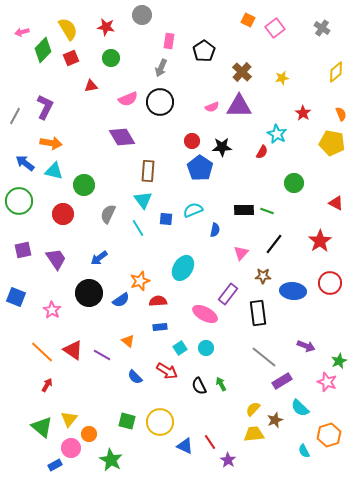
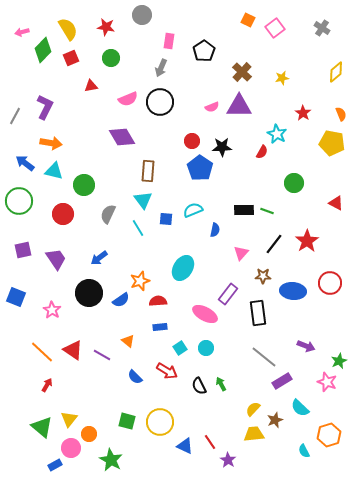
red star at (320, 241): moved 13 px left
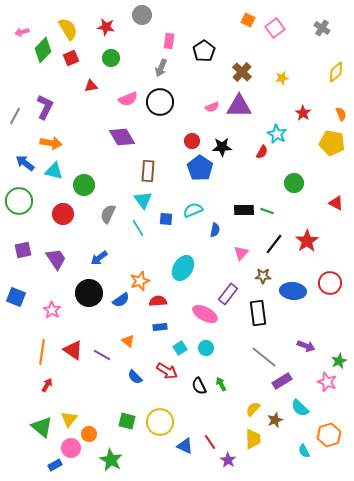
orange line at (42, 352): rotated 55 degrees clockwise
yellow trapezoid at (254, 434): moved 1 px left, 5 px down; rotated 95 degrees clockwise
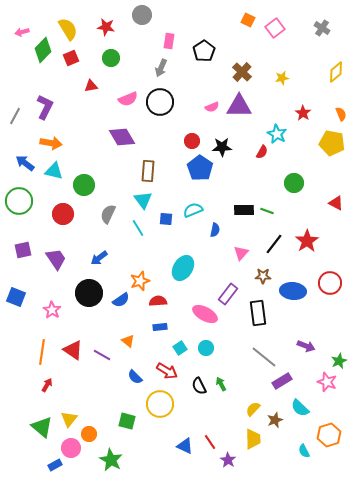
yellow circle at (160, 422): moved 18 px up
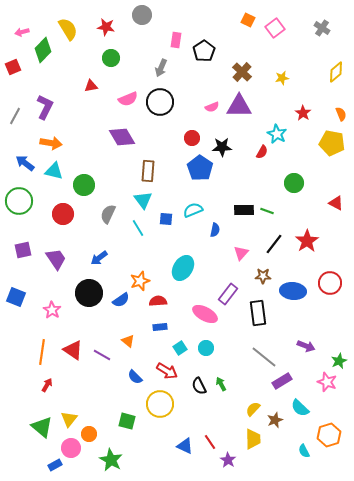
pink rectangle at (169, 41): moved 7 px right, 1 px up
red square at (71, 58): moved 58 px left, 9 px down
red circle at (192, 141): moved 3 px up
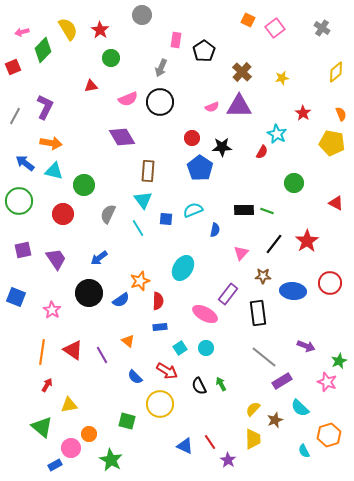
red star at (106, 27): moved 6 px left, 3 px down; rotated 24 degrees clockwise
red semicircle at (158, 301): rotated 96 degrees clockwise
purple line at (102, 355): rotated 30 degrees clockwise
yellow triangle at (69, 419): moved 14 px up; rotated 42 degrees clockwise
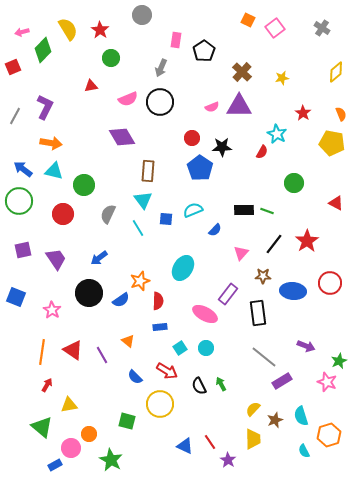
blue arrow at (25, 163): moved 2 px left, 6 px down
blue semicircle at (215, 230): rotated 32 degrees clockwise
cyan semicircle at (300, 408): moved 1 px right, 8 px down; rotated 30 degrees clockwise
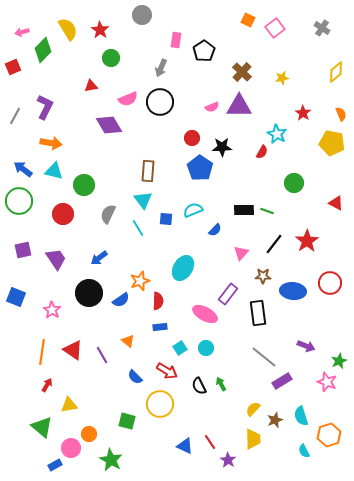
purple diamond at (122, 137): moved 13 px left, 12 px up
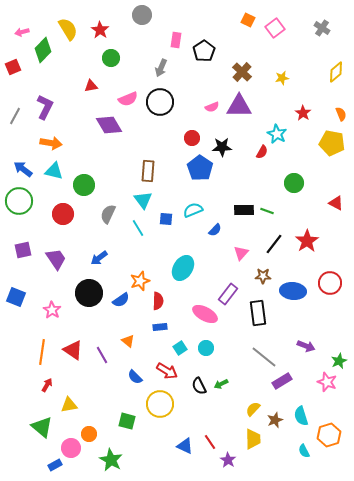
green arrow at (221, 384): rotated 88 degrees counterclockwise
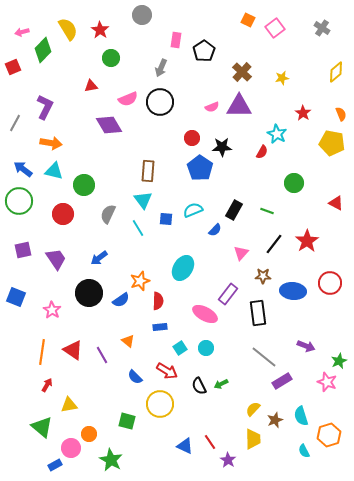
gray line at (15, 116): moved 7 px down
black rectangle at (244, 210): moved 10 px left; rotated 60 degrees counterclockwise
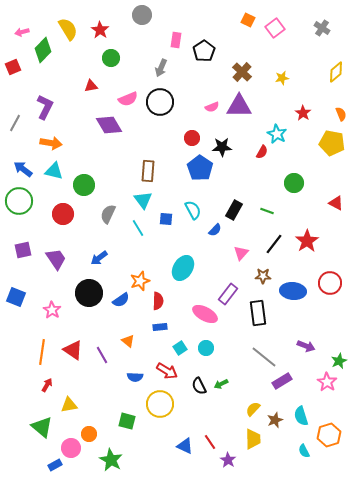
cyan semicircle at (193, 210): rotated 84 degrees clockwise
blue semicircle at (135, 377): rotated 42 degrees counterclockwise
pink star at (327, 382): rotated 12 degrees clockwise
